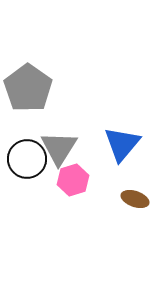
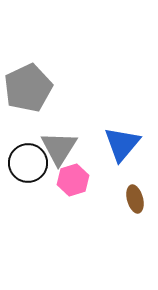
gray pentagon: rotated 12 degrees clockwise
black circle: moved 1 px right, 4 px down
brown ellipse: rotated 56 degrees clockwise
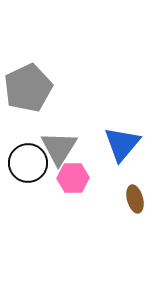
pink hexagon: moved 2 px up; rotated 16 degrees clockwise
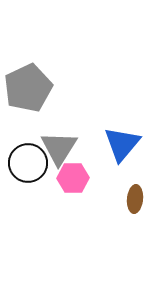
brown ellipse: rotated 20 degrees clockwise
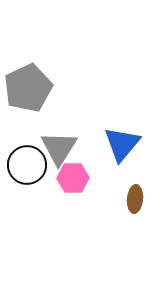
black circle: moved 1 px left, 2 px down
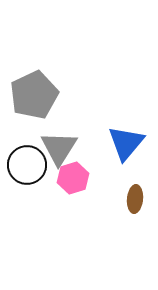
gray pentagon: moved 6 px right, 7 px down
blue triangle: moved 4 px right, 1 px up
pink hexagon: rotated 16 degrees counterclockwise
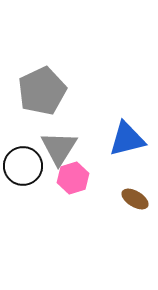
gray pentagon: moved 8 px right, 4 px up
blue triangle: moved 1 px right, 4 px up; rotated 36 degrees clockwise
black circle: moved 4 px left, 1 px down
brown ellipse: rotated 64 degrees counterclockwise
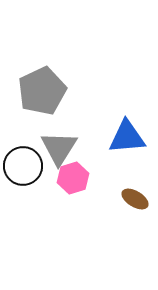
blue triangle: moved 2 px up; rotated 9 degrees clockwise
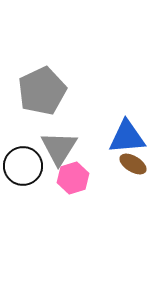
brown ellipse: moved 2 px left, 35 px up
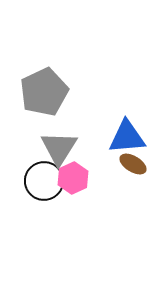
gray pentagon: moved 2 px right, 1 px down
black circle: moved 21 px right, 15 px down
pink hexagon: rotated 8 degrees counterclockwise
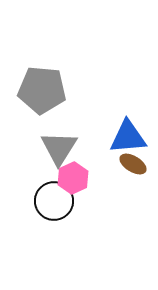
gray pentagon: moved 2 px left, 2 px up; rotated 30 degrees clockwise
blue triangle: moved 1 px right
black circle: moved 10 px right, 20 px down
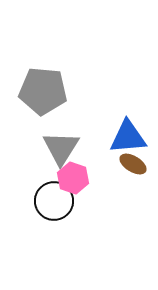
gray pentagon: moved 1 px right, 1 px down
gray triangle: moved 2 px right
pink hexagon: rotated 16 degrees counterclockwise
